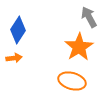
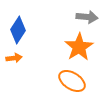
gray arrow: moved 2 px left; rotated 125 degrees clockwise
orange ellipse: rotated 16 degrees clockwise
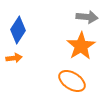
orange star: moved 2 px right, 1 px up
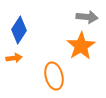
blue diamond: moved 1 px right
orange ellipse: moved 18 px left, 5 px up; rotated 44 degrees clockwise
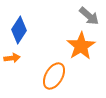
gray arrow: moved 2 px right, 1 px up; rotated 35 degrees clockwise
orange arrow: moved 2 px left
orange ellipse: rotated 44 degrees clockwise
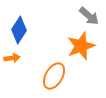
orange star: rotated 12 degrees clockwise
